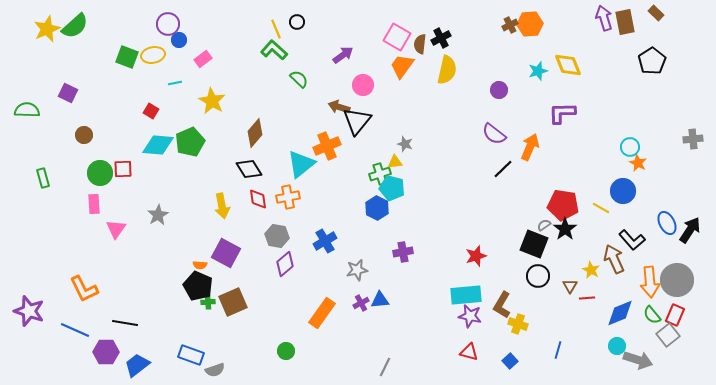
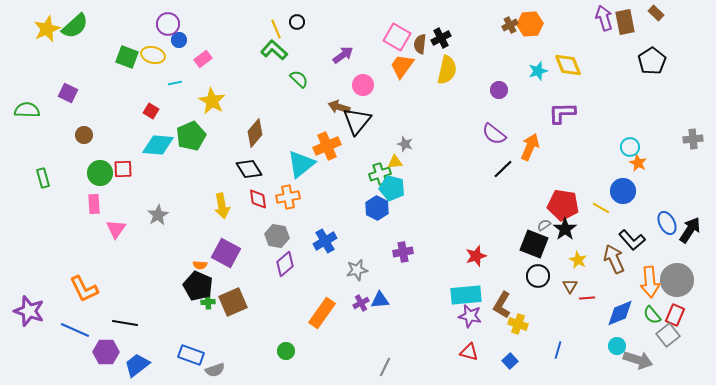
yellow ellipse at (153, 55): rotated 25 degrees clockwise
green pentagon at (190, 142): moved 1 px right, 6 px up
yellow star at (591, 270): moved 13 px left, 10 px up
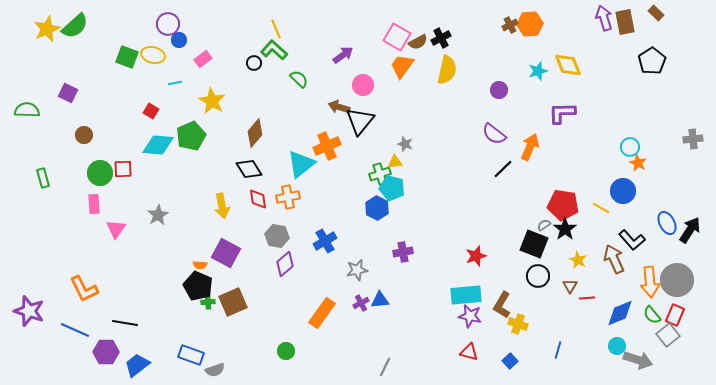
black circle at (297, 22): moved 43 px left, 41 px down
brown semicircle at (420, 44): moved 2 px left, 2 px up; rotated 126 degrees counterclockwise
black triangle at (357, 121): moved 3 px right
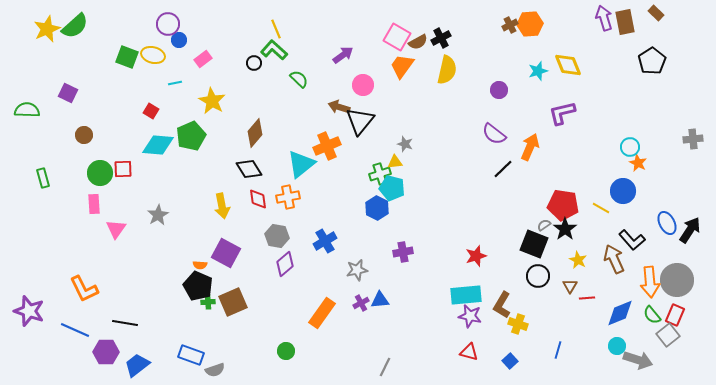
purple L-shape at (562, 113): rotated 12 degrees counterclockwise
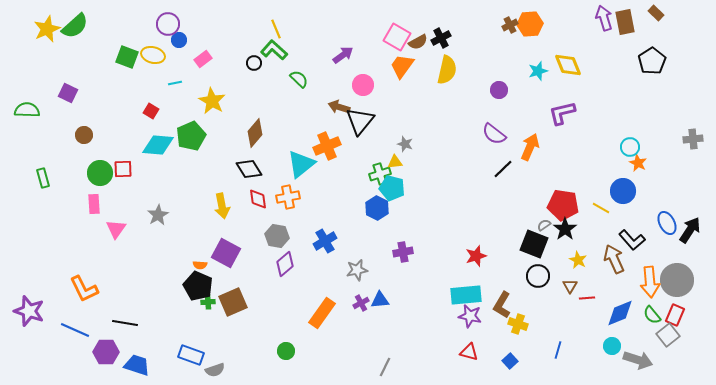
cyan circle at (617, 346): moved 5 px left
blue trapezoid at (137, 365): rotated 56 degrees clockwise
